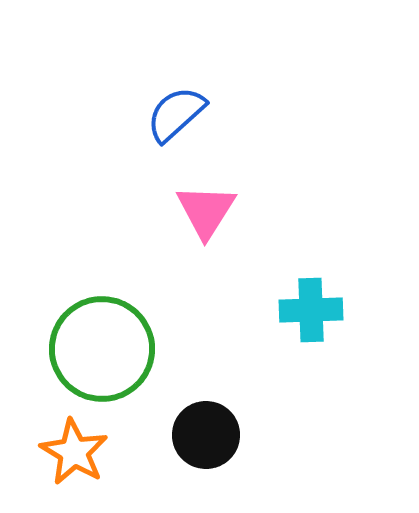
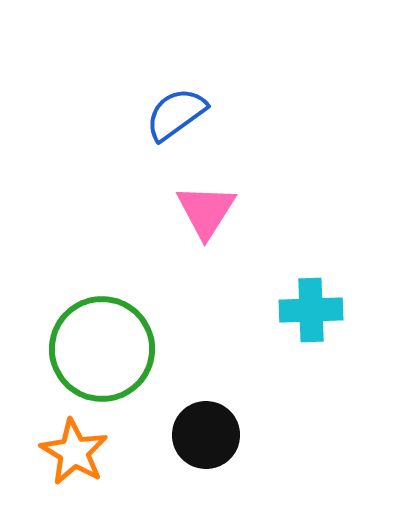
blue semicircle: rotated 6 degrees clockwise
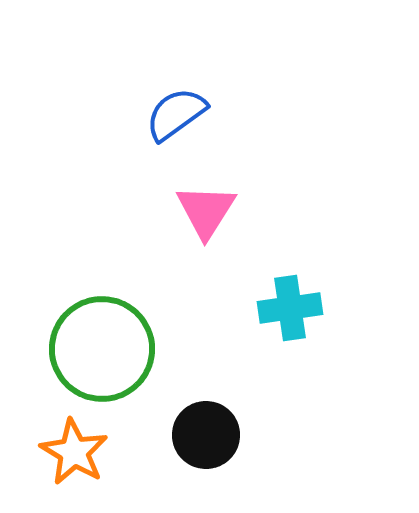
cyan cross: moved 21 px left, 2 px up; rotated 6 degrees counterclockwise
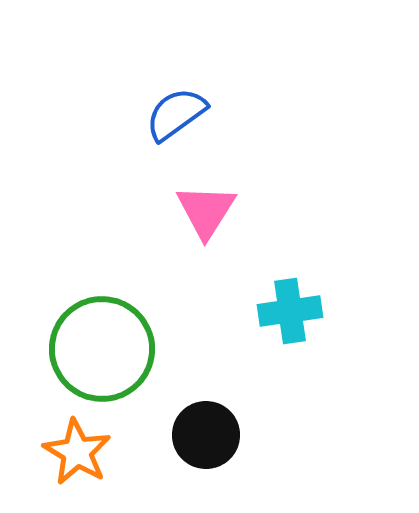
cyan cross: moved 3 px down
orange star: moved 3 px right
